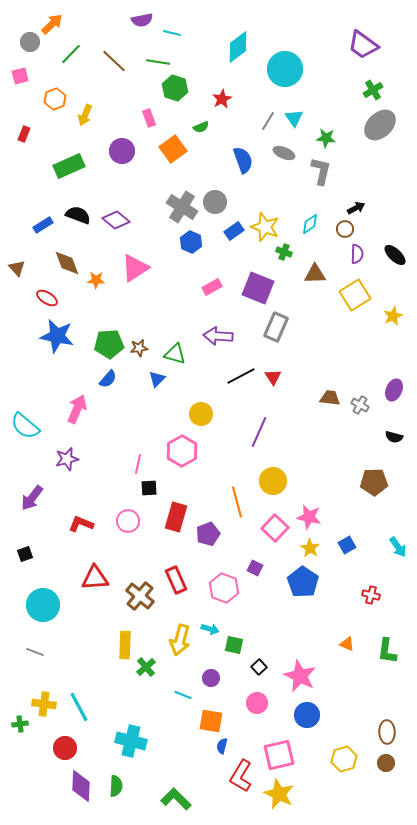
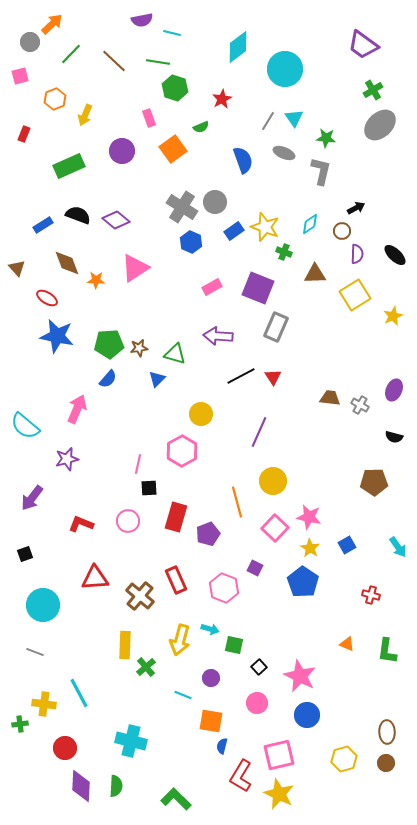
brown circle at (345, 229): moved 3 px left, 2 px down
cyan line at (79, 707): moved 14 px up
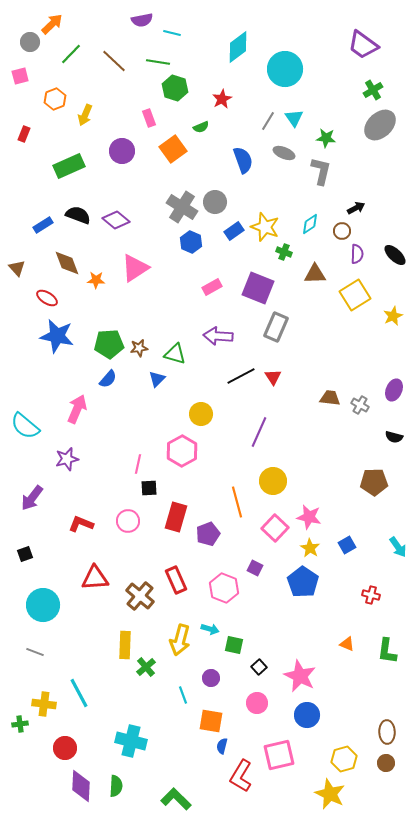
cyan line at (183, 695): rotated 48 degrees clockwise
yellow star at (279, 794): moved 51 px right
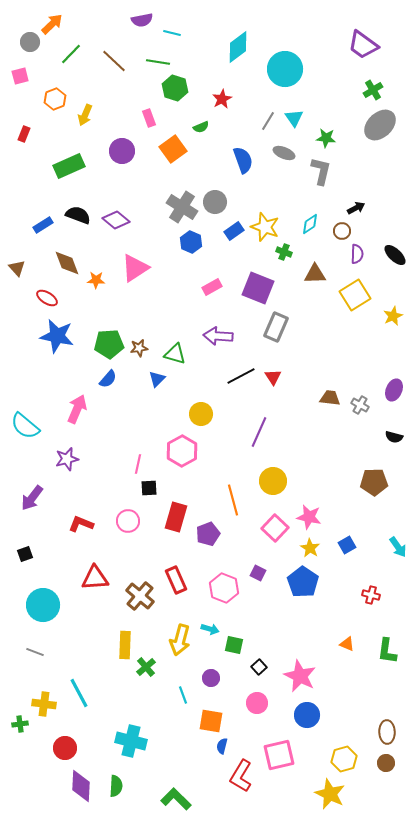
orange line at (237, 502): moved 4 px left, 2 px up
purple square at (255, 568): moved 3 px right, 5 px down
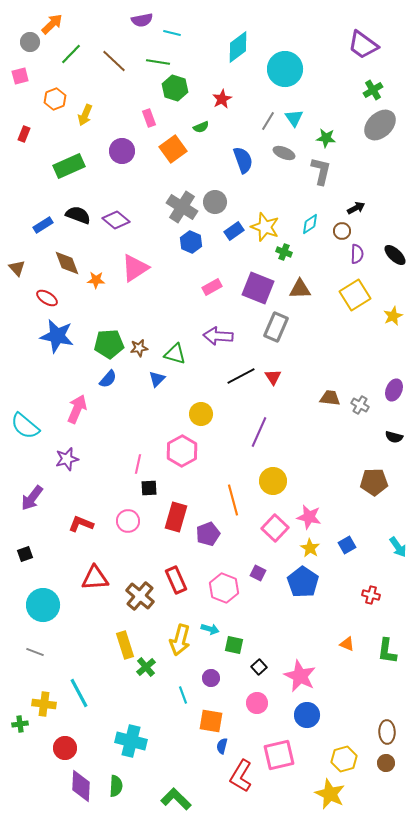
brown triangle at (315, 274): moved 15 px left, 15 px down
yellow rectangle at (125, 645): rotated 20 degrees counterclockwise
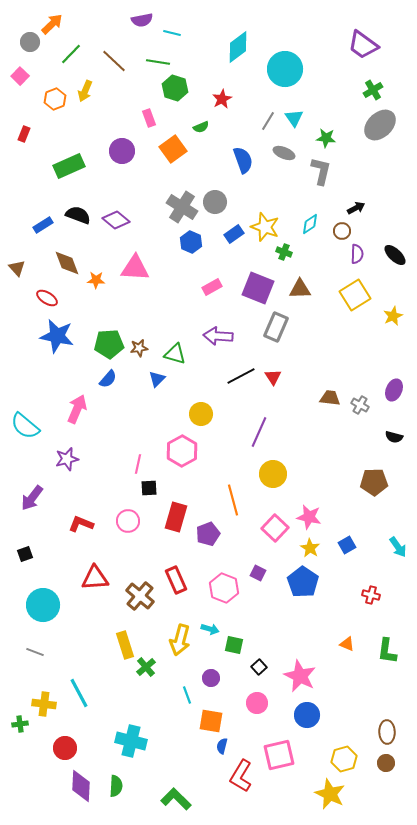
pink square at (20, 76): rotated 30 degrees counterclockwise
yellow arrow at (85, 115): moved 24 px up
blue rectangle at (234, 231): moved 3 px down
pink triangle at (135, 268): rotated 36 degrees clockwise
yellow circle at (273, 481): moved 7 px up
cyan line at (183, 695): moved 4 px right
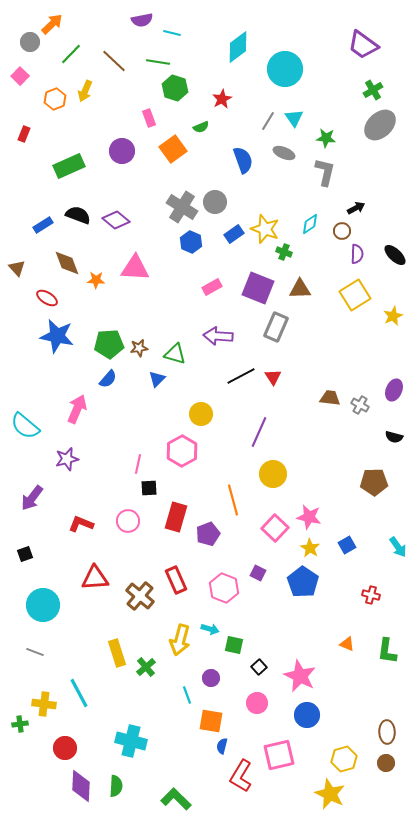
gray L-shape at (321, 171): moved 4 px right, 1 px down
yellow star at (265, 227): moved 2 px down
yellow rectangle at (125, 645): moved 8 px left, 8 px down
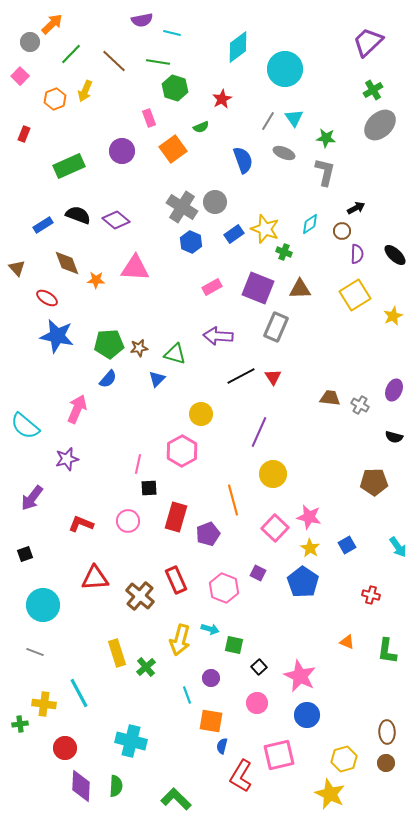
purple trapezoid at (363, 45): moved 5 px right, 3 px up; rotated 100 degrees clockwise
orange triangle at (347, 644): moved 2 px up
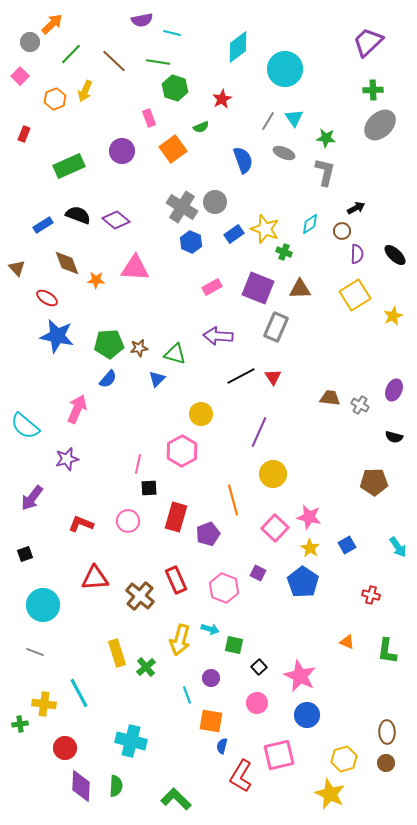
green cross at (373, 90): rotated 30 degrees clockwise
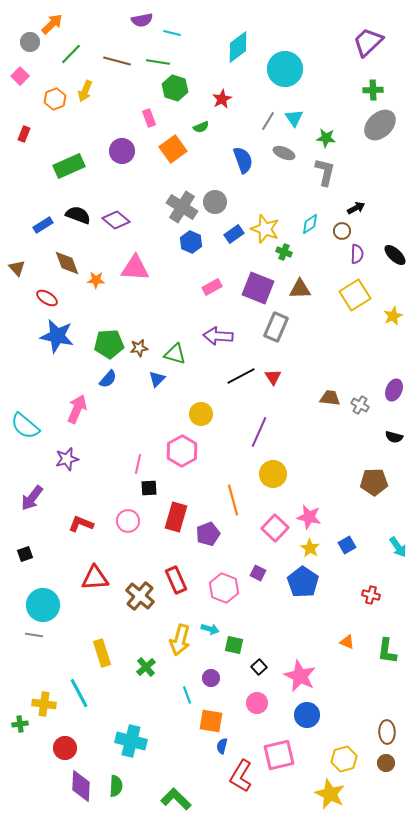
brown line at (114, 61): moved 3 px right; rotated 28 degrees counterclockwise
gray line at (35, 652): moved 1 px left, 17 px up; rotated 12 degrees counterclockwise
yellow rectangle at (117, 653): moved 15 px left
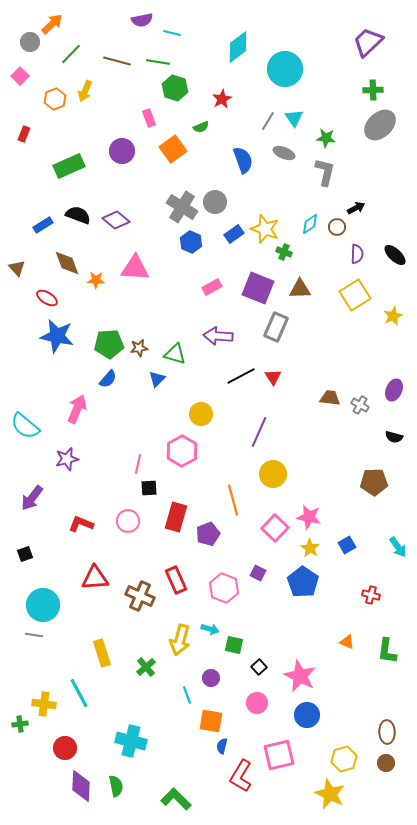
brown circle at (342, 231): moved 5 px left, 4 px up
brown cross at (140, 596): rotated 16 degrees counterclockwise
green semicircle at (116, 786): rotated 15 degrees counterclockwise
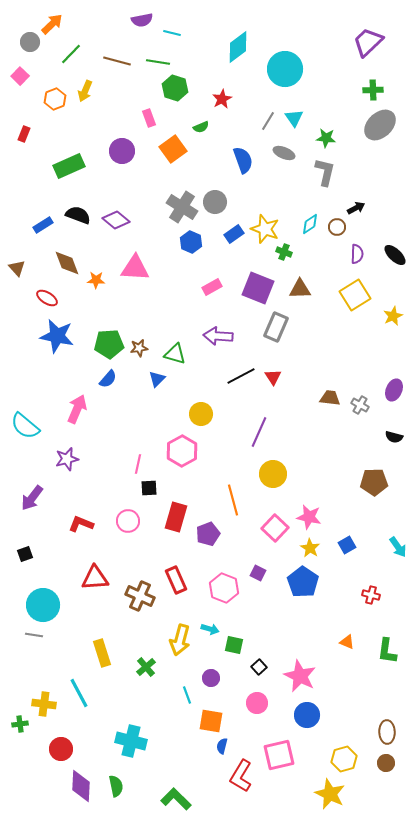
red circle at (65, 748): moved 4 px left, 1 px down
